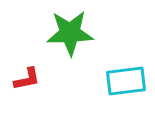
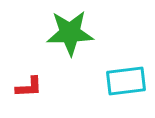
red L-shape: moved 2 px right, 8 px down; rotated 8 degrees clockwise
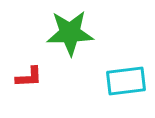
red L-shape: moved 10 px up
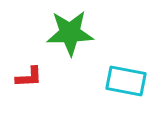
cyan rectangle: rotated 18 degrees clockwise
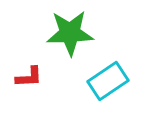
cyan rectangle: moved 18 px left; rotated 45 degrees counterclockwise
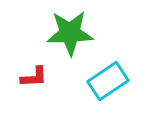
red L-shape: moved 5 px right
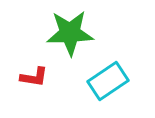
red L-shape: rotated 12 degrees clockwise
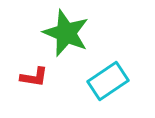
green star: moved 4 px left; rotated 24 degrees clockwise
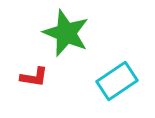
cyan rectangle: moved 9 px right
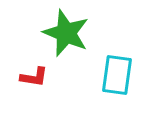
cyan rectangle: moved 6 px up; rotated 48 degrees counterclockwise
